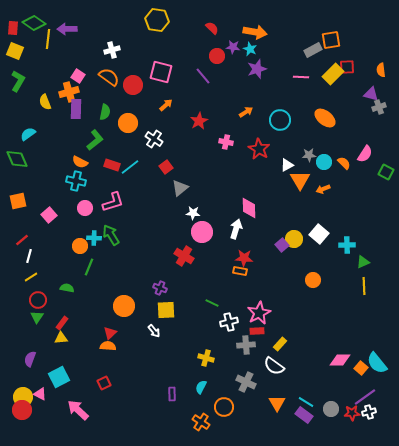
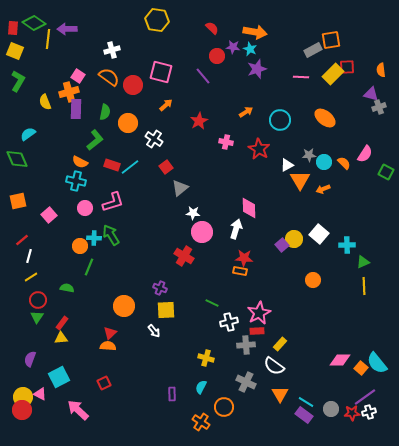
orange triangle at (277, 403): moved 3 px right, 9 px up
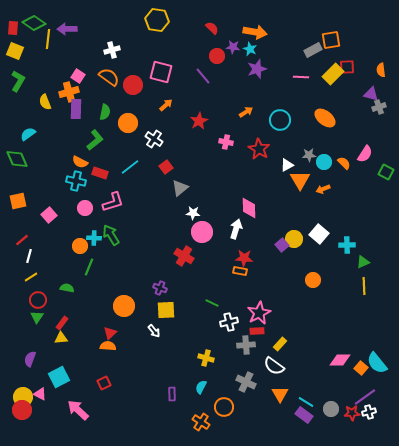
red rectangle at (112, 165): moved 12 px left, 8 px down
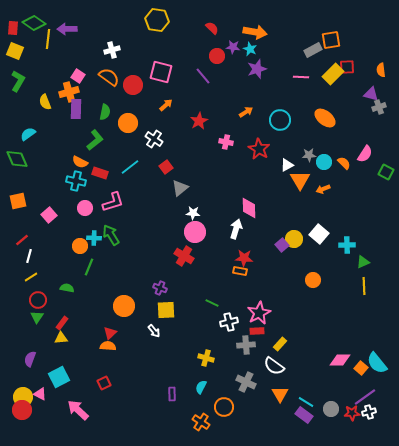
pink circle at (202, 232): moved 7 px left
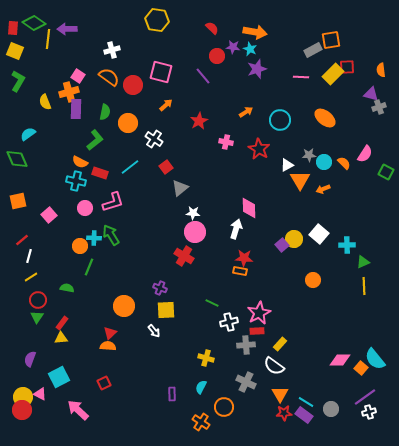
cyan semicircle at (377, 363): moved 2 px left, 4 px up
red star at (352, 413): moved 68 px left
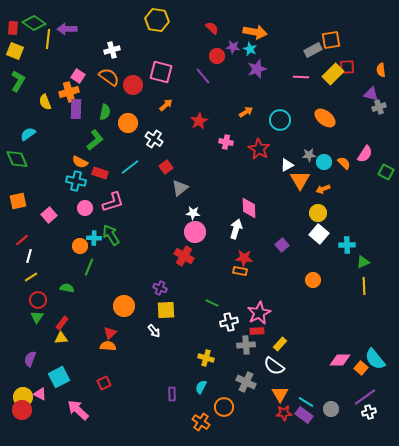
yellow circle at (294, 239): moved 24 px right, 26 px up
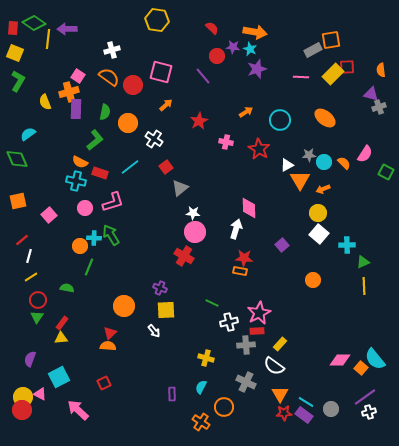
yellow square at (15, 51): moved 2 px down
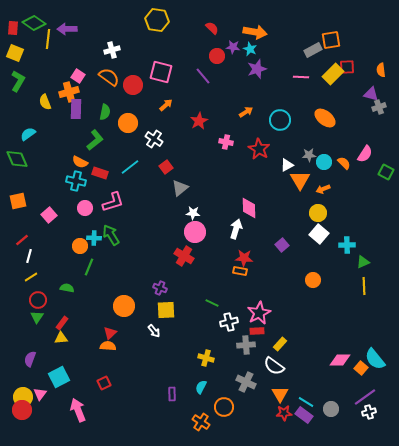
pink triangle at (40, 394): rotated 40 degrees clockwise
pink arrow at (78, 410): rotated 25 degrees clockwise
